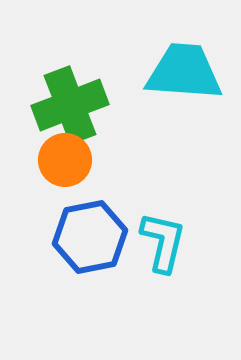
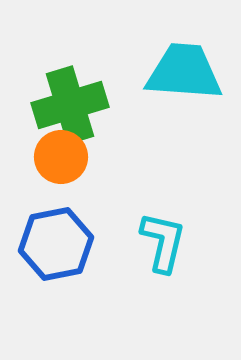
green cross: rotated 4 degrees clockwise
orange circle: moved 4 px left, 3 px up
blue hexagon: moved 34 px left, 7 px down
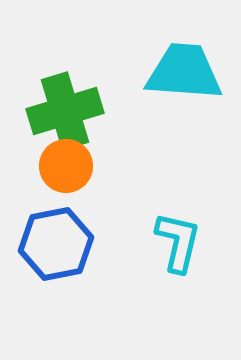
green cross: moved 5 px left, 6 px down
orange circle: moved 5 px right, 9 px down
cyan L-shape: moved 15 px right
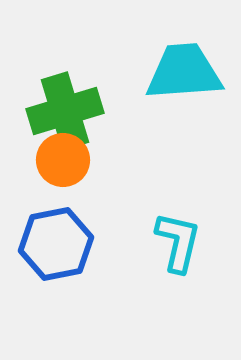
cyan trapezoid: rotated 8 degrees counterclockwise
orange circle: moved 3 px left, 6 px up
